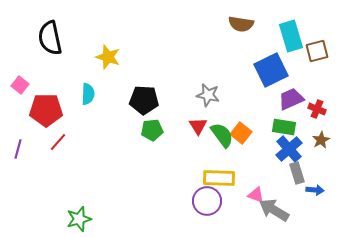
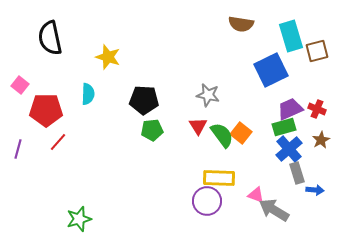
purple trapezoid: moved 1 px left, 10 px down
green rectangle: rotated 25 degrees counterclockwise
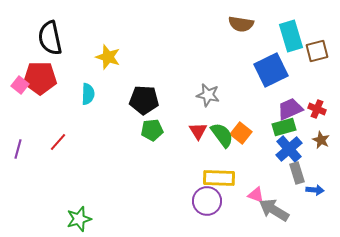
red pentagon: moved 6 px left, 32 px up
red triangle: moved 5 px down
brown star: rotated 18 degrees counterclockwise
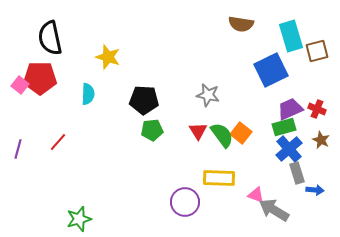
purple circle: moved 22 px left, 1 px down
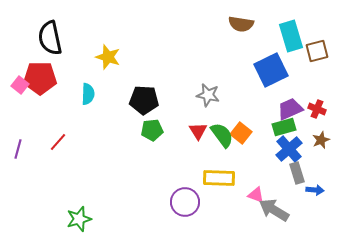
brown star: rotated 24 degrees clockwise
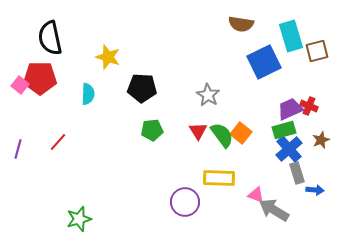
blue square: moved 7 px left, 8 px up
gray star: rotated 20 degrees clockwise
black pentagon: moved 2 px left, 12 px up
red cross: moved 8 px left, 3 px up
green rectangle: moved 3 px down
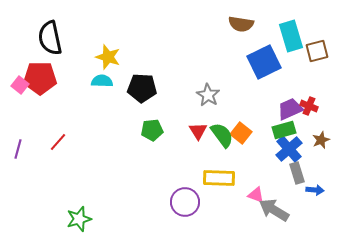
cyan semicircle: moved 14 px right, 13 px up; rotated 90 degrees counterclockwise
